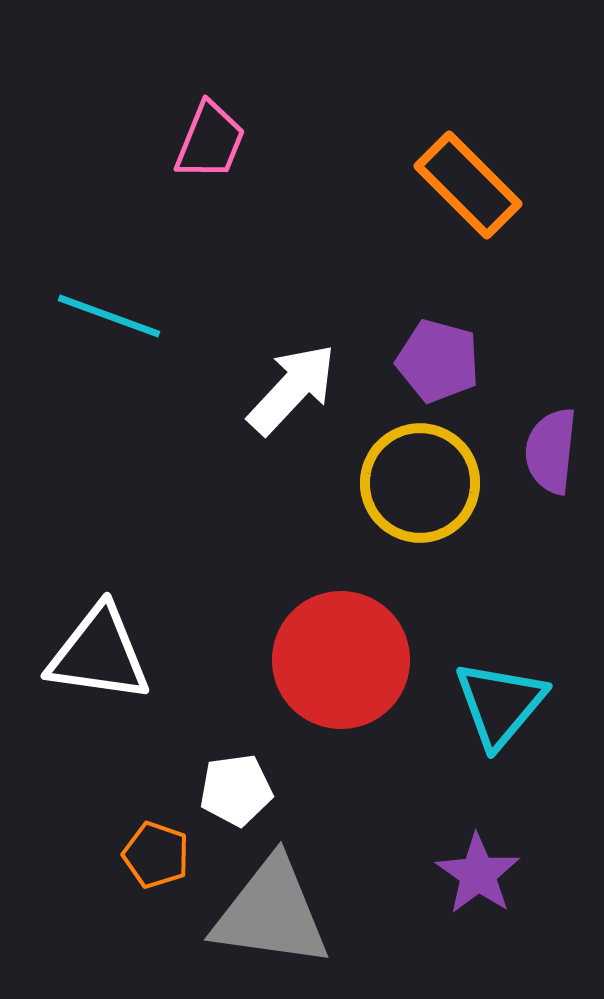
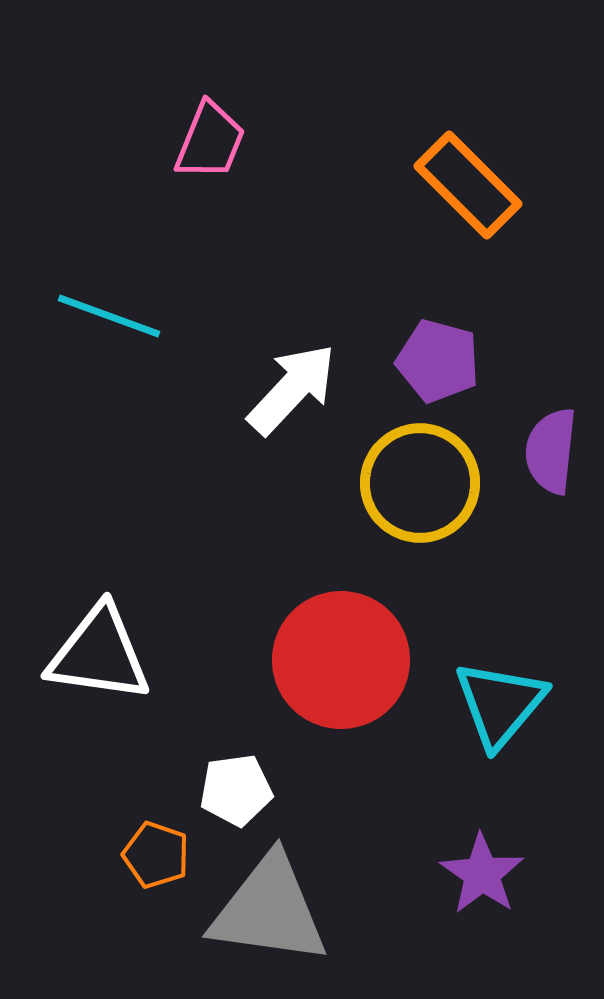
purple star: moved 4 px right
gray triangle: moved 2 px left, 3 px up
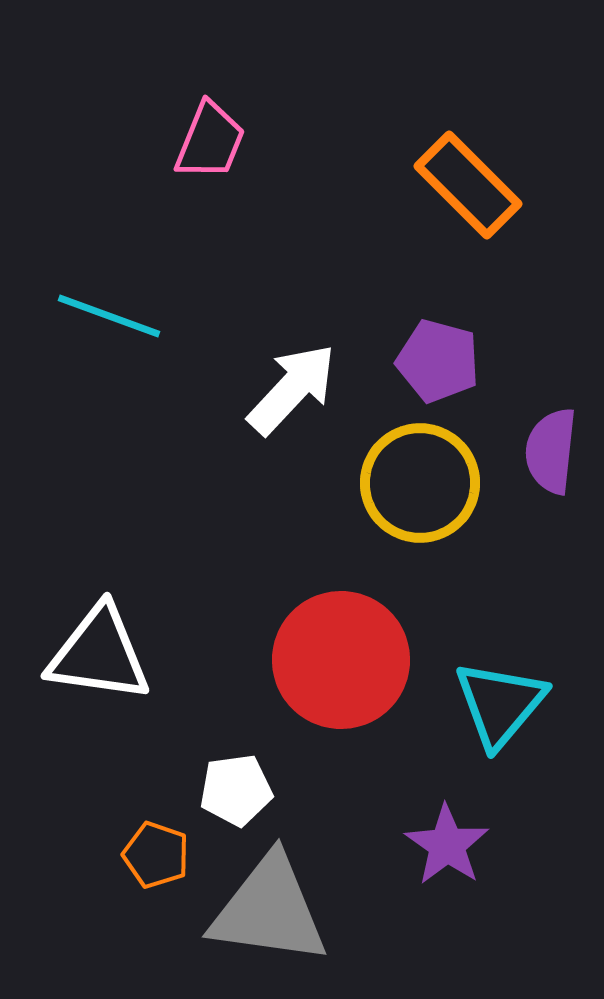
purple star: moved 35 px left, 29 px up
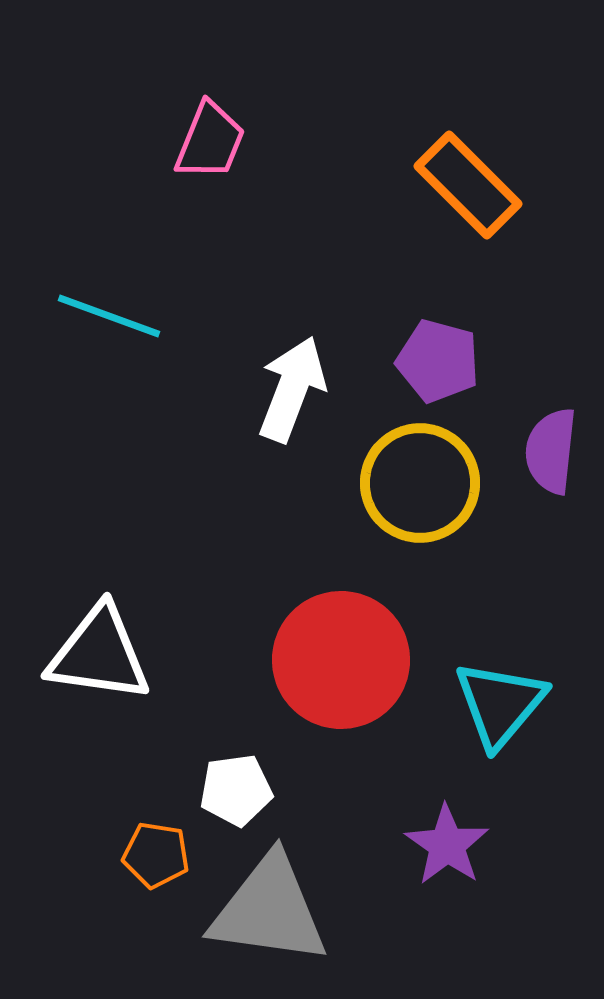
white arrow: rotated 22 degrees counterclockwise
orange pentagon: rotated 10 degrees counterclockwise
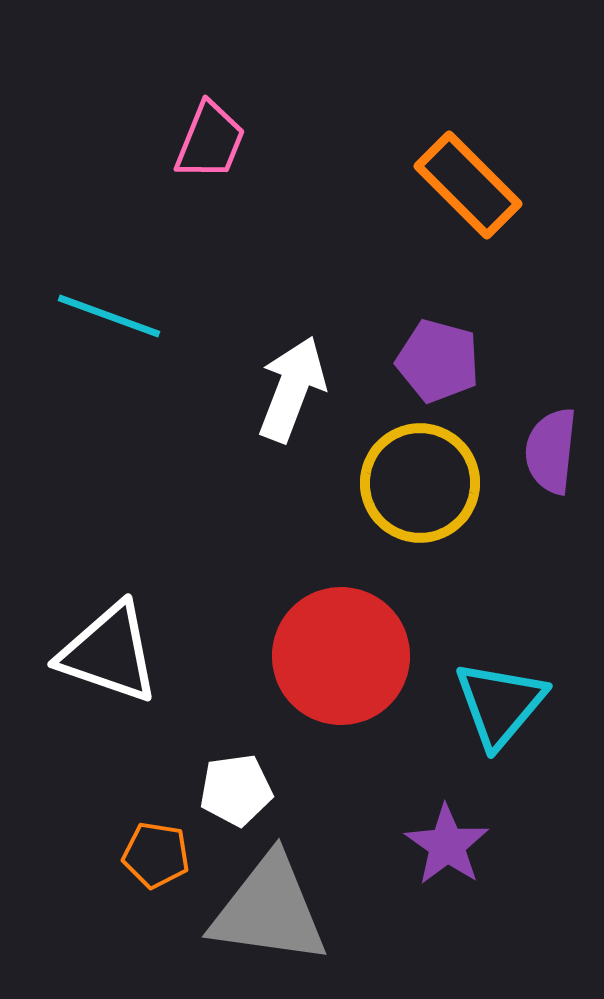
white triangle: moved 10 px right, 1 px up; rotated 11 degrees clockwise
red circle: moved 4 px up
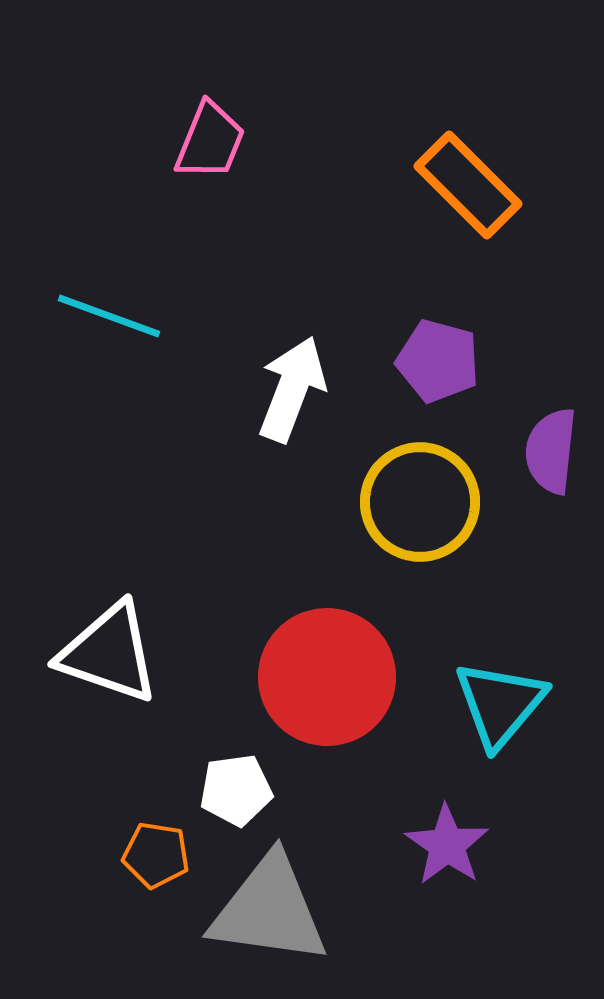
yellow circle: moved 19 px down
red circle: moved 14 px left, 21 px down
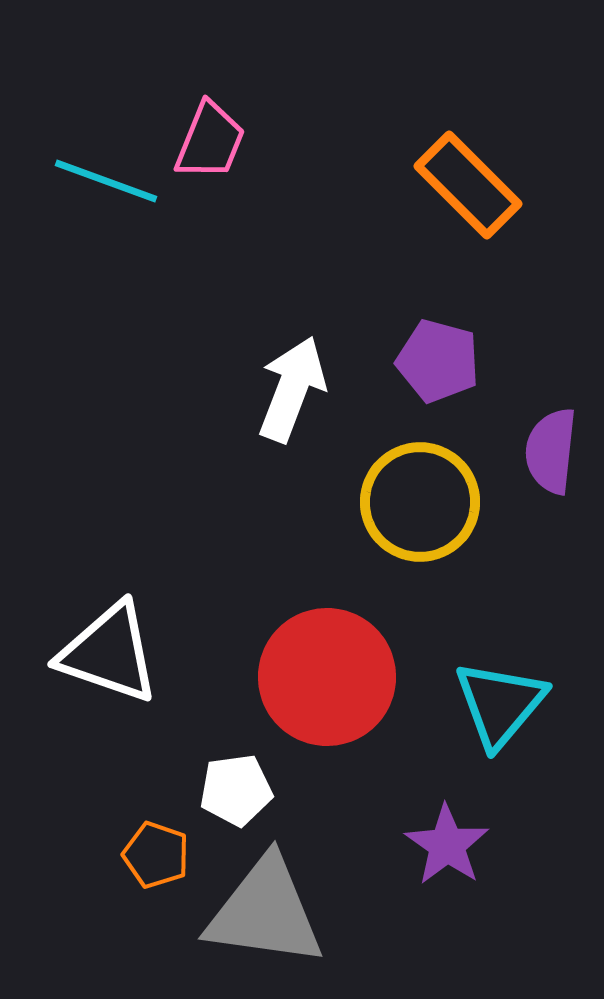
cyan line: moved 3 px left, 135 px up
orange pentagon: rotated 10 degrees clockwise
gray triangle: moved 4 px left, 2 px down
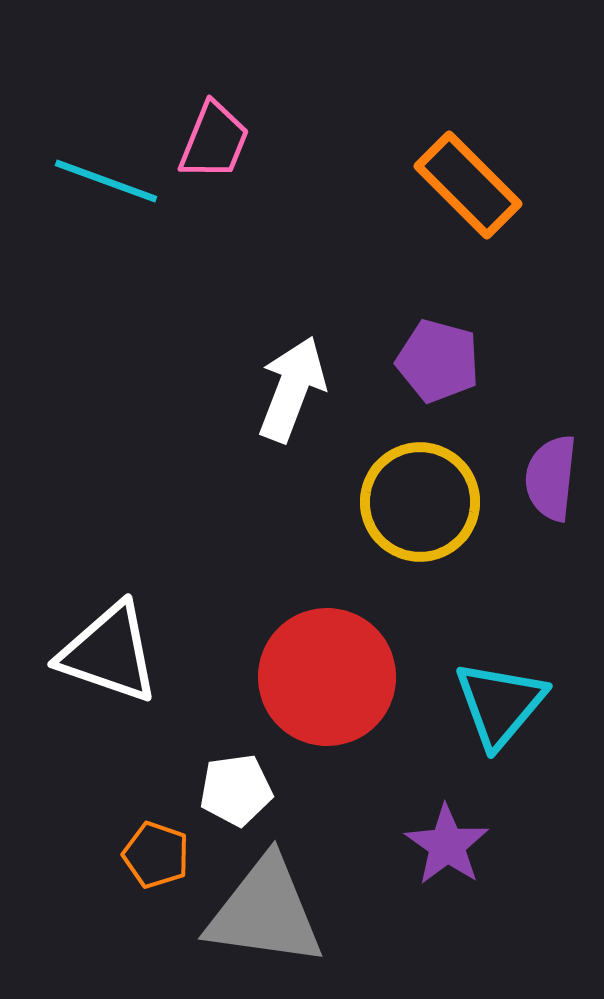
pink trapezoid: moved 4 px right
purple semicircle: moved 27 px down
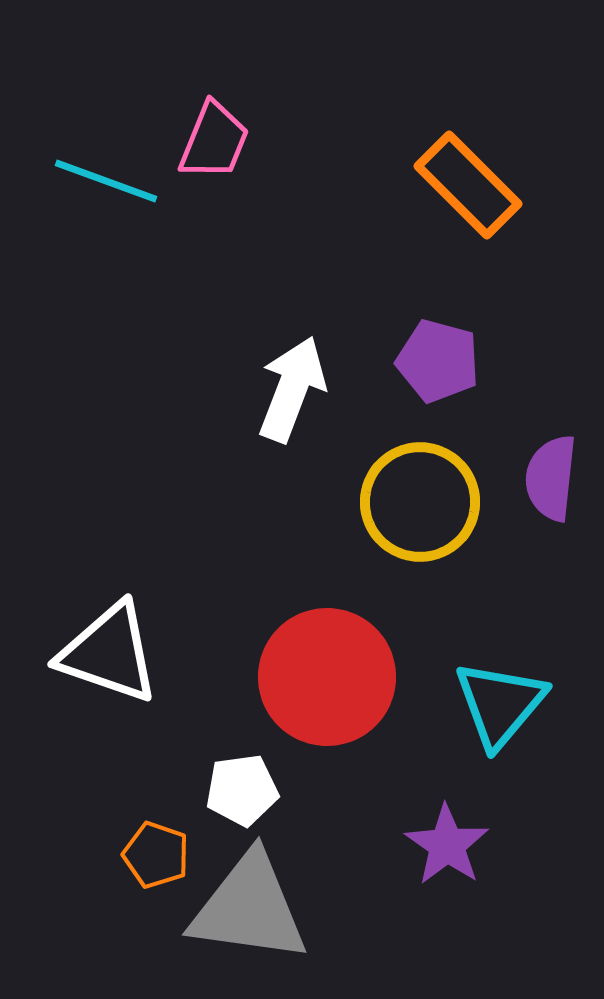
white pentagon: moved 6 px right
gray triangle: moved 16 px left, 4 px up
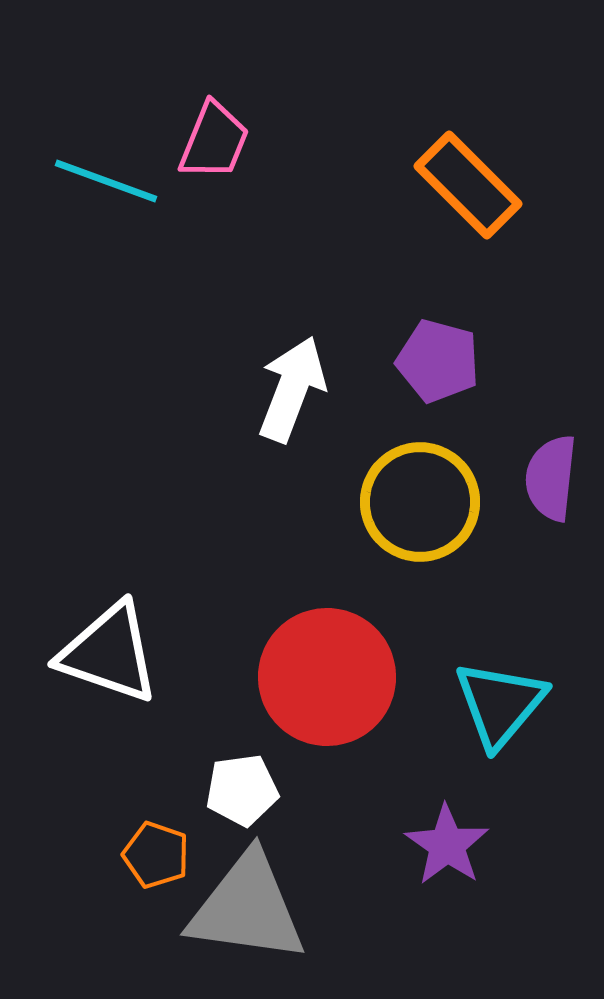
gray triangle: moved 2 px left
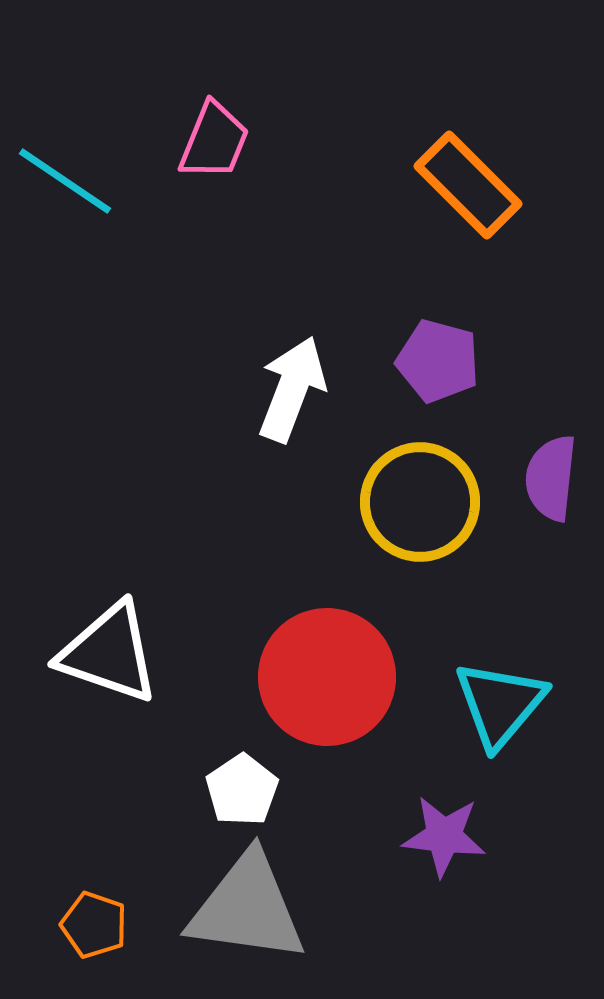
cyan line: moved 41 px left; rotated 14 degrees clockwise
white pentagon: rotated 26 degrees counterclockwise
purple star: moved 3 px left, 9 px up; rotated 28 degrees counterclockwise
orange pentagon: moved 62 px left, 70 px down
